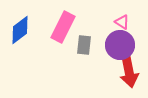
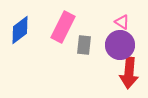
red arrow: moved 1 px down; rotated 16 degrees clockwise
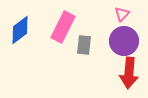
pink triangle: moved 8 px up; rotated 42 degrees clockwise
purple circle: moved 4 px right, 4 px up
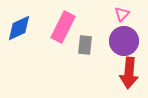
blue diamond: moved 1 px left, 2 px up; rotated 12 degrees clockwise
gray rectangle: moved 1 px right
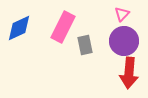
gray rectangle: rotated 18 degrees counterclockwise
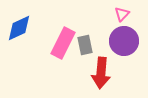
pink rectangle: moved 16 px down
red arrow: moved 28 px left
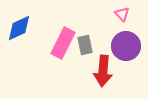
pink triangle: rotated 28 degrees counterclockwise
purple circle: moved 2 px right, 5 px down
red arrow: moved 2 px right, 2 px up
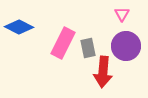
pink triangle: rotated 14 degrees clockwise
blue diamond: moved 1 px up; rotated 52 degrees clockwise
gray rectangle: moved 3 px right, 3 px down
red arrow: moved 1 px down
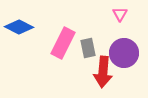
pink triangle: moved 2 px left
purple circle: moved 2 px left, 7 px down
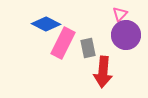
pink triangle: rotated 14 degrees clockwise
blue diamond: moved 27 px right, 3 px up
purple circle: moved 2 px right, 18 px up
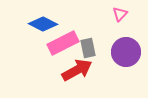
blue diamond: moved 3 px left
purple circle: moved 17 px down
pink rectangle: rotated 36 degrees clockwise
red arrow: moved 26 px left, 2 px up; rotated 124 degrees counterclockwise
